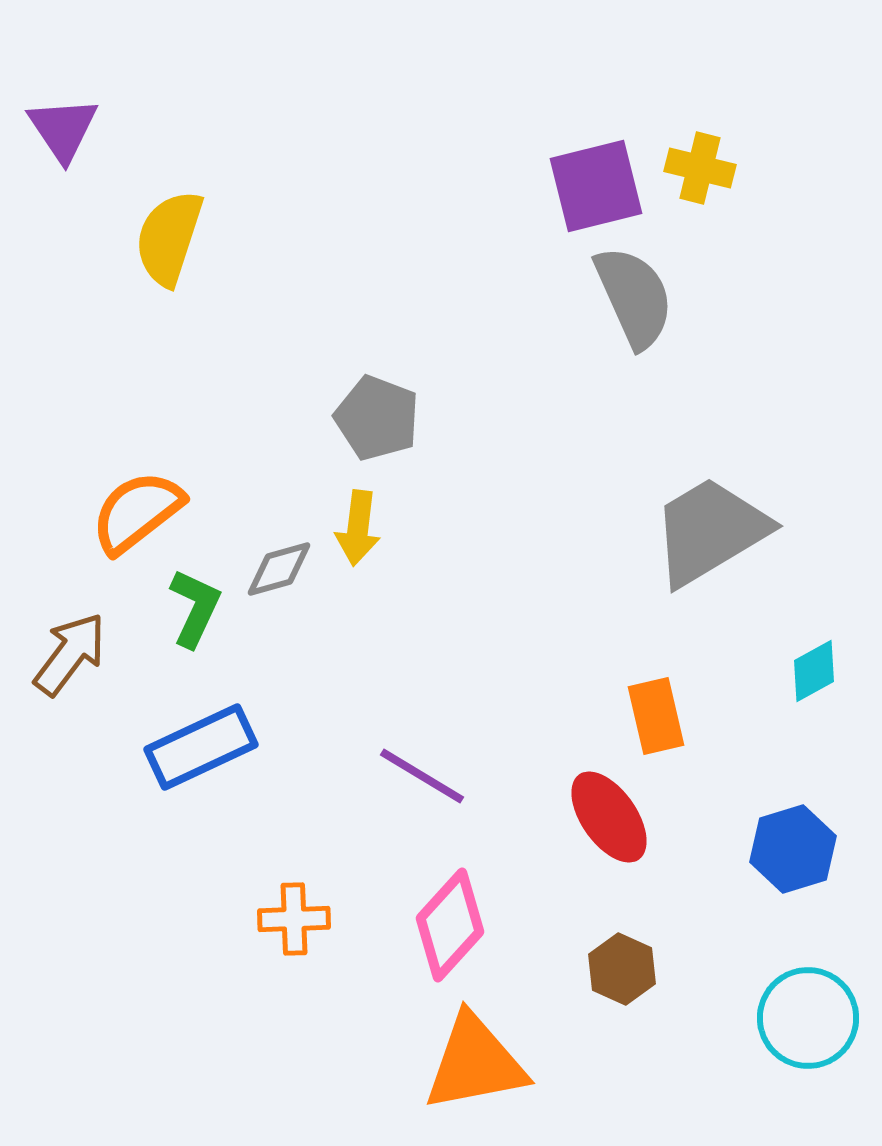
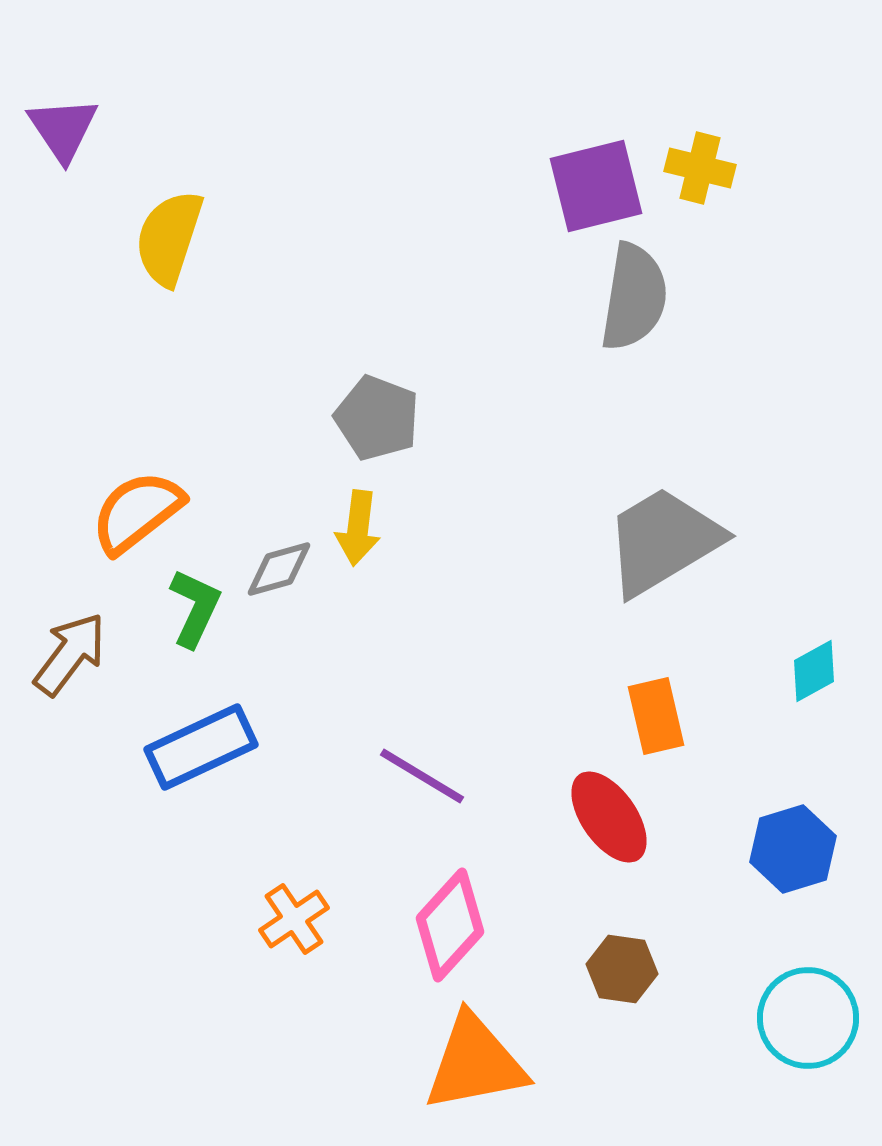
gray semicircle: rotated 33 degrees clockwise
gray trapezoid: moved 47 px left, 10 px down
orange cross: rotated 32 degrees counterclockwise
brown hexagon: rotated 16 degrees counterclockwise
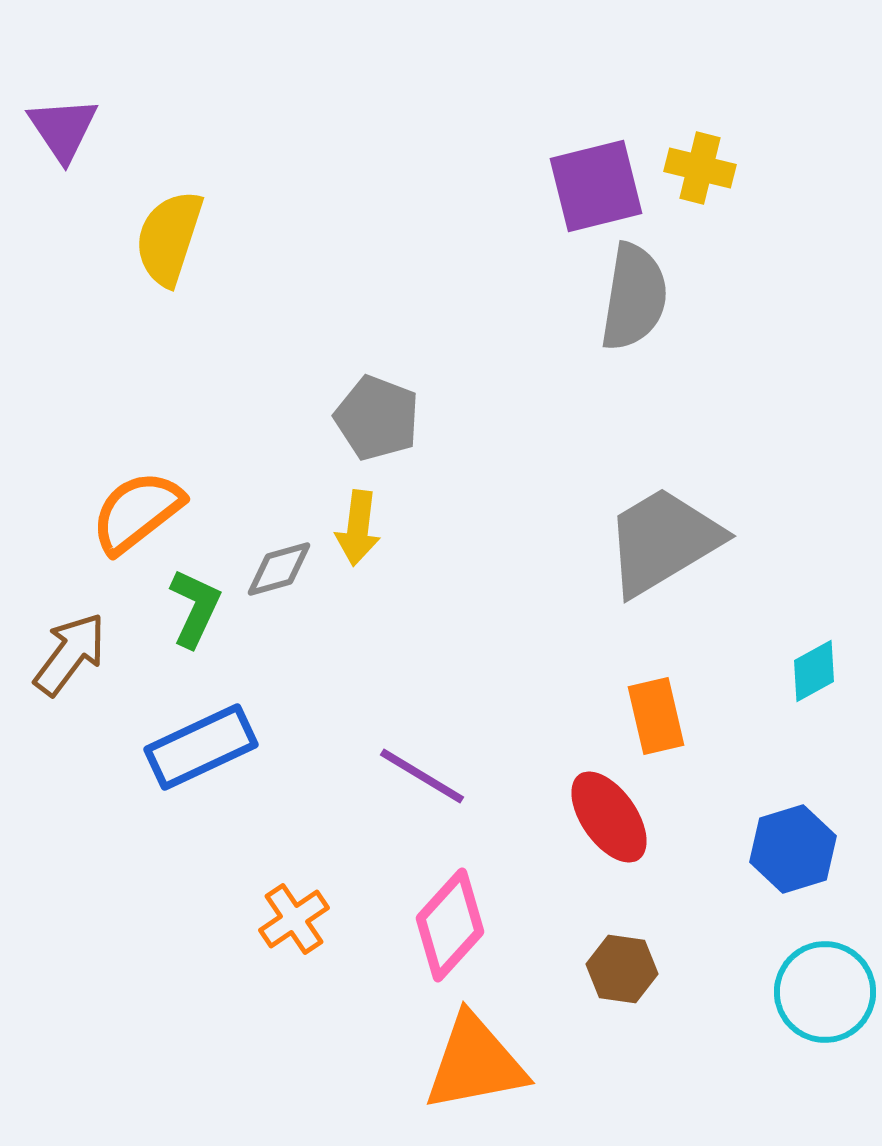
cyan circle: moved 17 px right, 26 px up
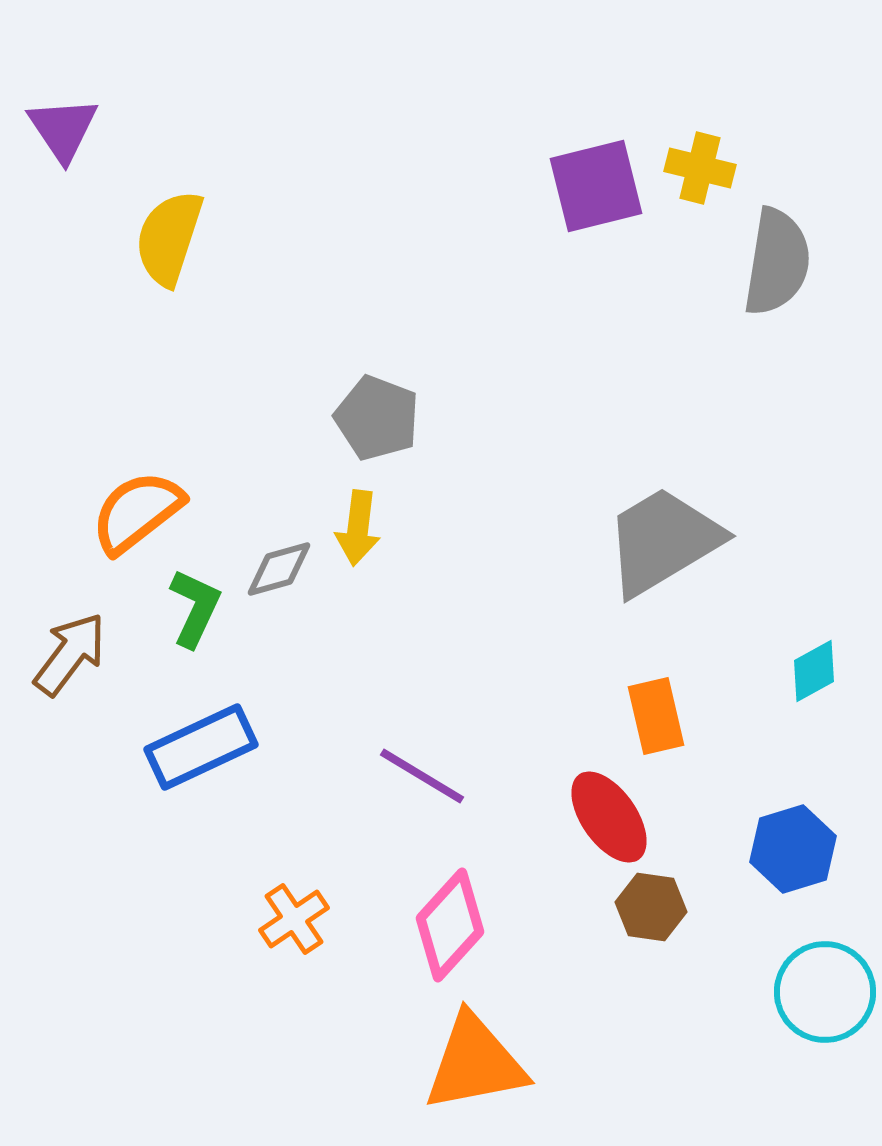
gray semicircle: moved 143 px right, 35 px up
brown hexagon: moved 29 px right, 62 px up
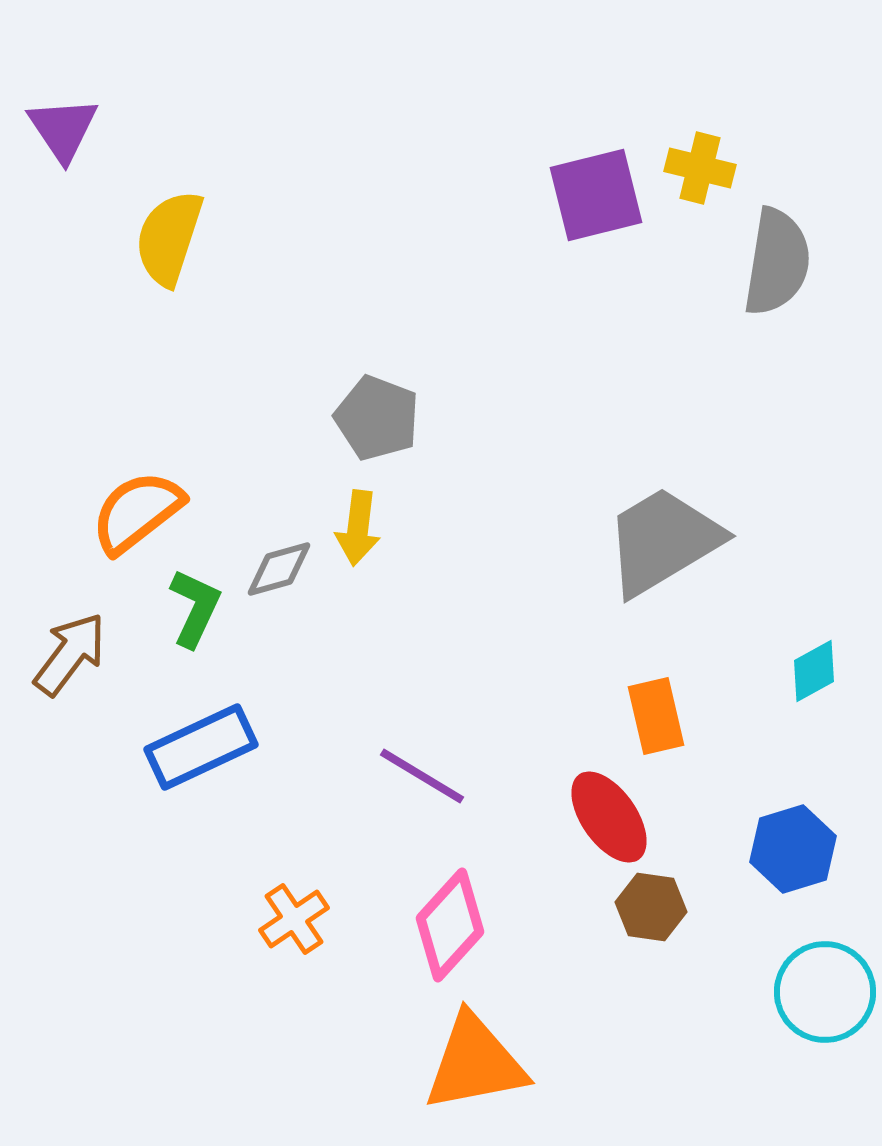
purple square: moved 9 px down
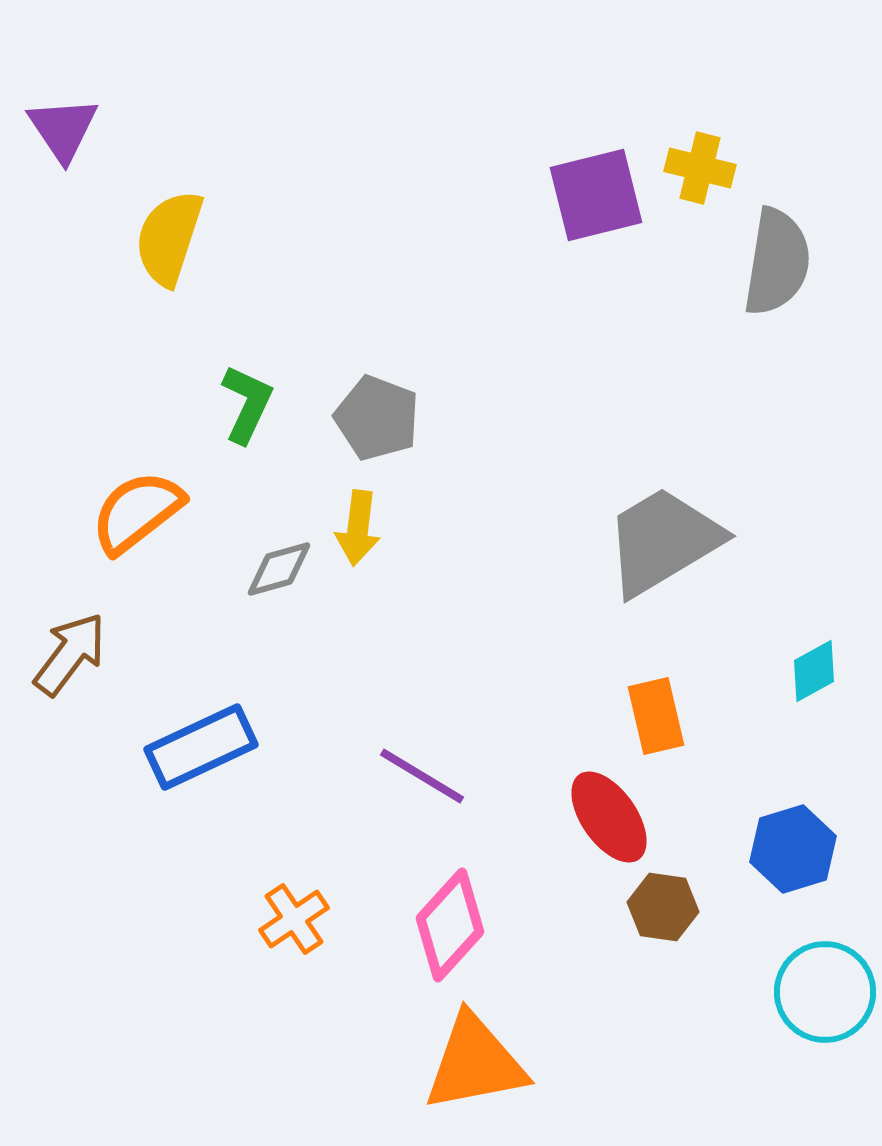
green L-shape: moved 52 px right, 204 px up
brown hexagon: moved 12 px right
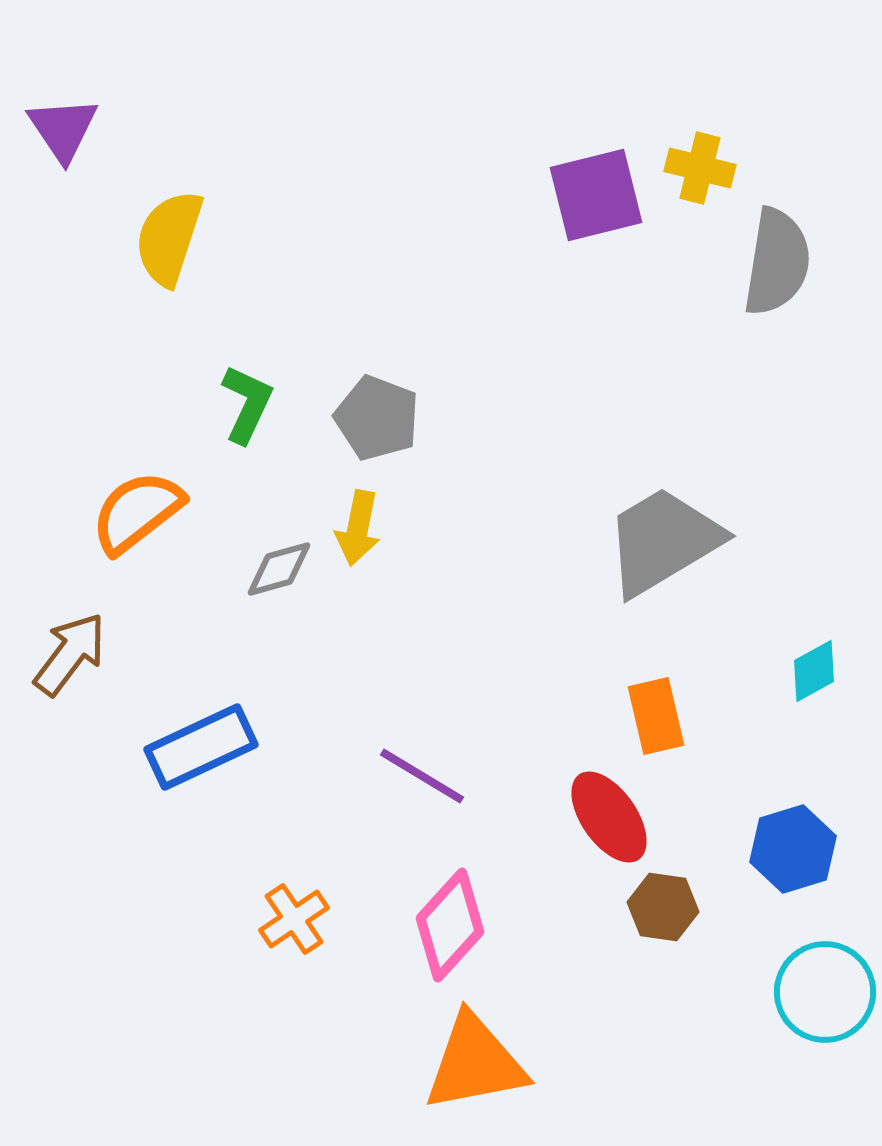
yellow arrow: rotated 4 degrees clockwise
